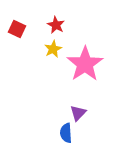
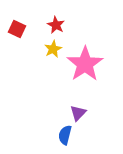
blue semicircle: moved 1 px left, 2 px down; rotated 18 degrees clockwise
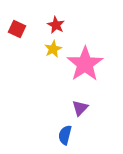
purple triangle: moved 2 px right, 5 px up
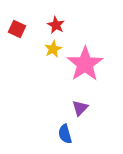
blue semicircle: moved 1 px up; rotated 30 degrees counterclockwise
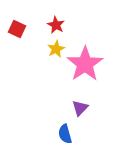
yellow star: moved 3 px right
